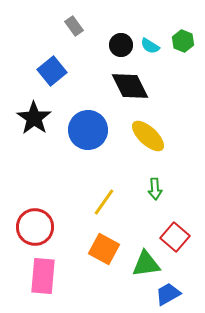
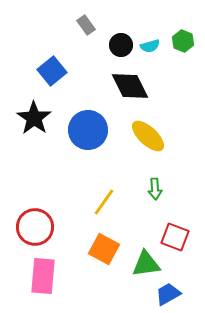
gray rectangle: moved 12 px right, 1 px up
cyan semicircle: rotated 48 degrees counterclockwise
red square: rotated 20 degrees counterclockwise
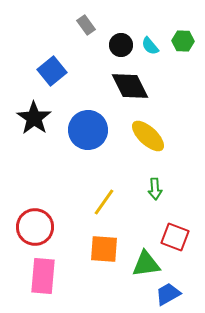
green hexagon: rotated 20 degrees counterclockwise
cyan semicircle: rotated 66 degrees clockwise
orange square: rotated 24 degrees counterclockwise
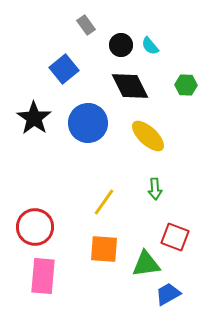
green hexagon: moved 3 px right, 44 px down
blue square: moved 12 px right, 2 px up
blue circle: moved 7 px up
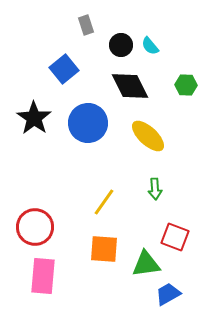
gray rectangle: rotated 18 degrees clockwise
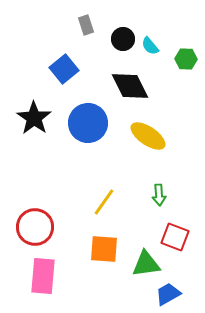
black circle: moved 2 px right, 6 px up
green hexagon: moved 26 px up
yellow ellipse: rotated 9 degrees counterclockwise
green arrow: moved 4 px right, 6 px down
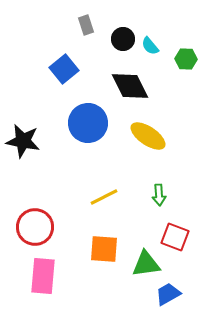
black star: moved 11 px left, 23 px down; rotated 24 degrees counterclockwise
yellow line: moved 5 px up; rotated 28 degrees clockwise
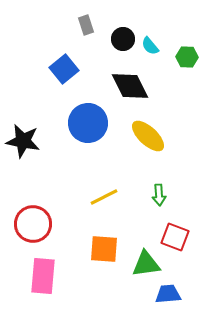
green hexagon: moved 1 px right, 2 px up
yellow ellipse: rotated 9 degrees clockwise
red circle: moved 2 px left, 3 px up
blue trapezoid: rotated 24 degrees clockwise
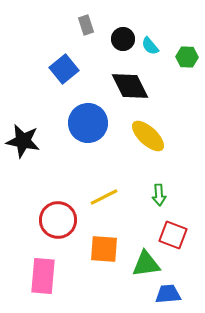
red circle: moved 25 px right, 4 px up
red square: moved 2 px left, 2 px up
